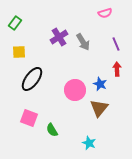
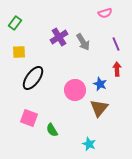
black ellipse: moved 1 px right, 1 px up
cyan star: moved 1 px down
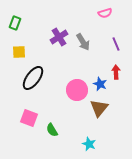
green rectangle: rotated 16 degrees counterclockwise
red arrow: moved 1 px left, 3 px down
pink circle: moved 2 px right
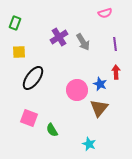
purple line: moved 1 px left; rotated 16 degrees clockwise
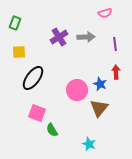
gray arrow: moved 3 px right, 5 px up; rotated 60 degrees counterclockwise
pink square: moved 8 px right, 5 px up
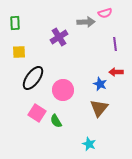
green rectangle: rotated 24 degrees counterclockwise
gray arrow: moved 15 px up
red arrow: rotated 88 degrees counterclockwise
pink circle: moved 14 px left
pink square: rotated 12 degrees clockwise
green semicircle: moved 4 px right, 9 px up
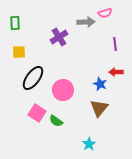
green semicircle: rotated 24 degrees counterclockwise
cyan star: rotated 16 degrees clockwise
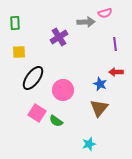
cyan star: rotated 16 degrees clockwise
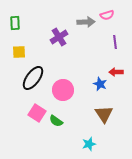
pink semicircle: moved 2 px right, 2 px down
purple line: moved 2 px up
brown triangle: moved 5 px right, 6 px down; rotated 12 degrees counterclockwise
